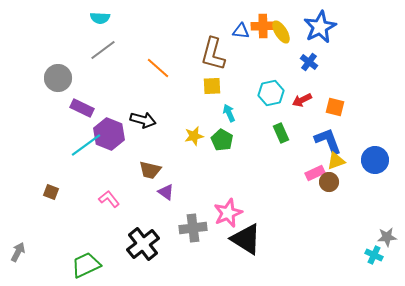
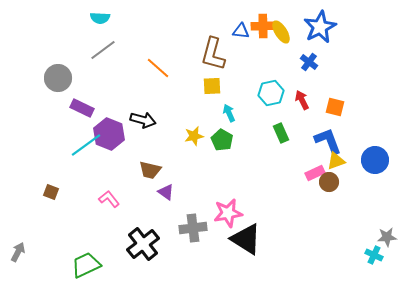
red arrow: rotated 90 degrees clockwise
pink star: rotated 12 degrees clockwise
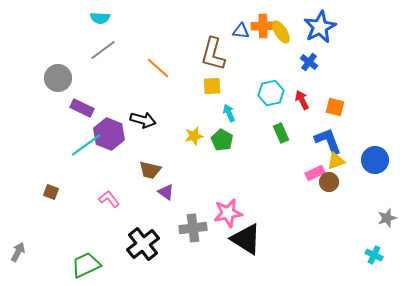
gray star: moved 19 px up; rotated 12 degrees counterclockwise
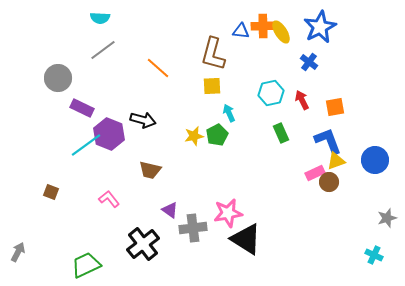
orange square: rotated 24 degrees counterclockwise
green pentagon: moved 5 px left, 5 px up; rotated 15 degrees clockwise
purple triangle: moved 4 px right, 18 px down
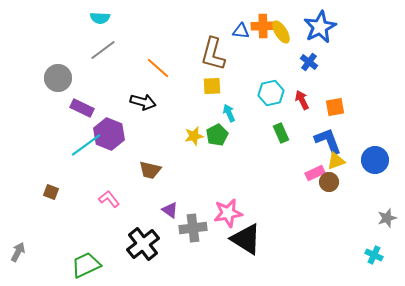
black arrow: moved 18 px up
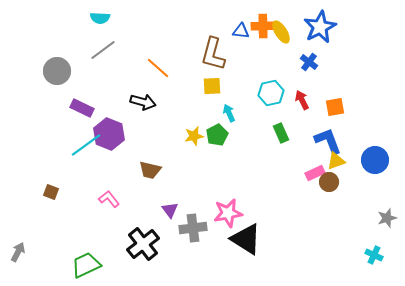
gray circle: moved 1 px left, 7 px up
purple triangle: rotated 18 degrees clockwise
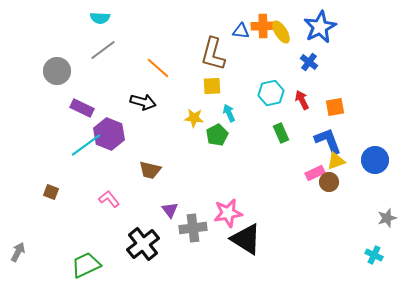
yellow star: moved 18 px up; rotated 18 degrees clockwise
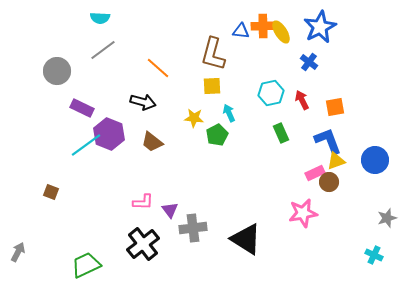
brown trapezoid: moved 2 px right, 28 px up; rotated 25 degrees clockwise
pink L-shape: moved 34 px right, 3 px down; rotated 130 degrees clockwise
pink star: moved 75 px right
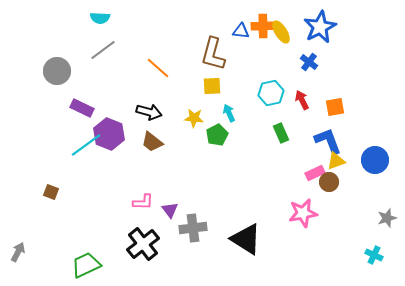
black arrow: moved 6 px right, 10 px down
